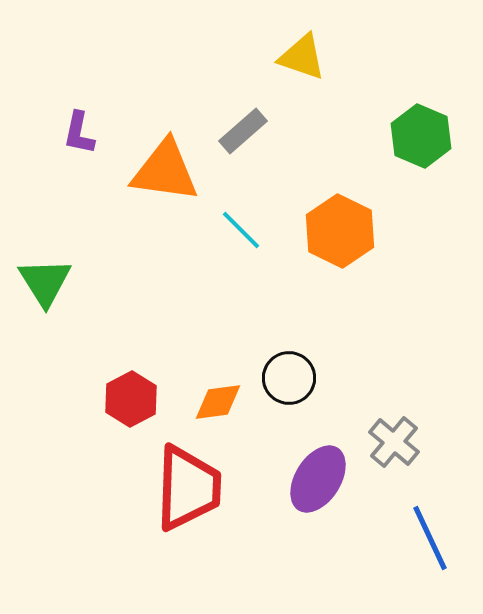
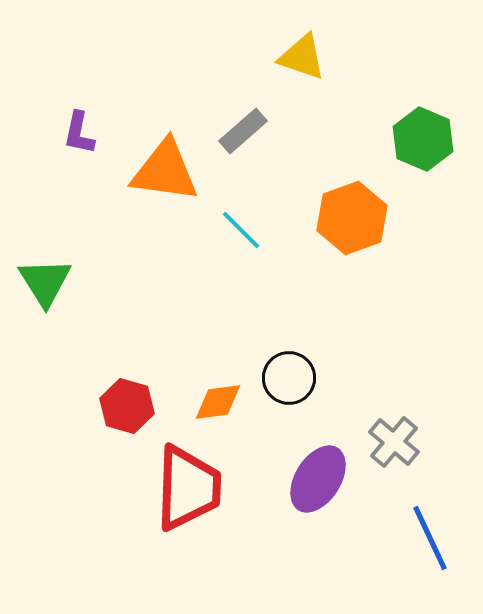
green hexagon: moved 2 px right, 3 px down
orange hexagon: moved 12 px right, 13 px up; rotated 14 degrees clockwise
red hexagon: moved 4 px left, 7 px down; rotated 16 degrees counterclockwise
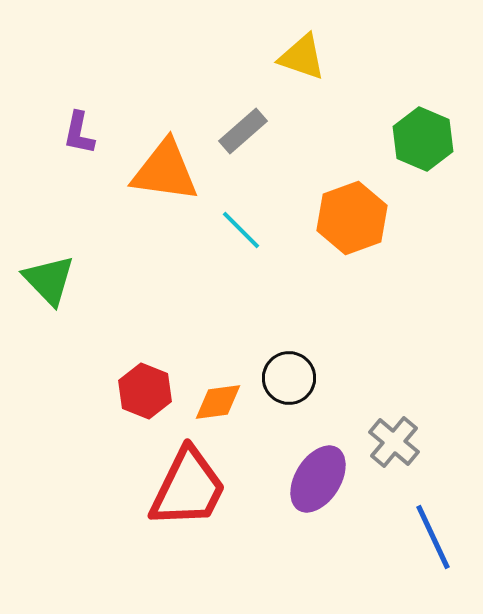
green triangle: moved 4 px right, 2 px up; rotated 12 degrees counterclockwise
red hexagon: moved 18 px right, 15 px up; rotated 6 degrees clockwise
red trapezoid: rotated 24 degrees clockwise
blue line: moved 3 px right, 1 px up
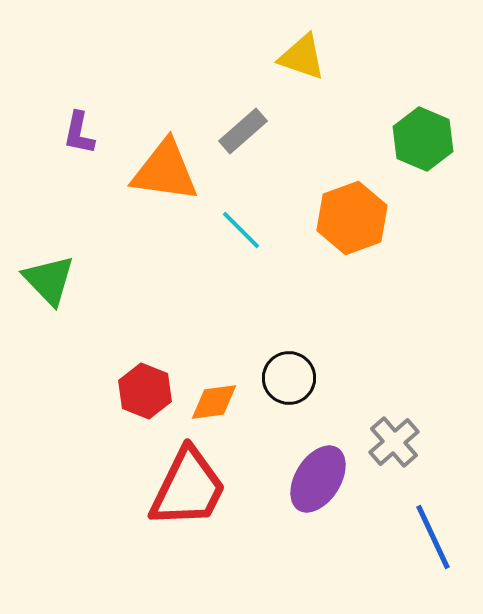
orange diamond: moved 4 px left
gray cross: rotated 9 degrees clockwise
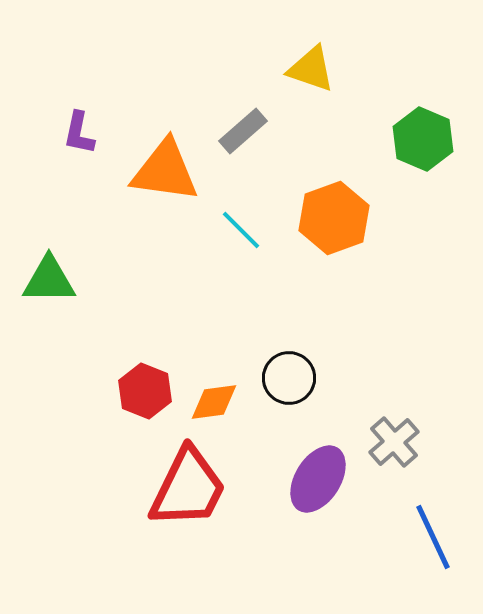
yellow triangle: moved 9 px right, 12 px down
orange hexagon: moved 18 px left
green triangle: rotated 46 degrees counterclockwise
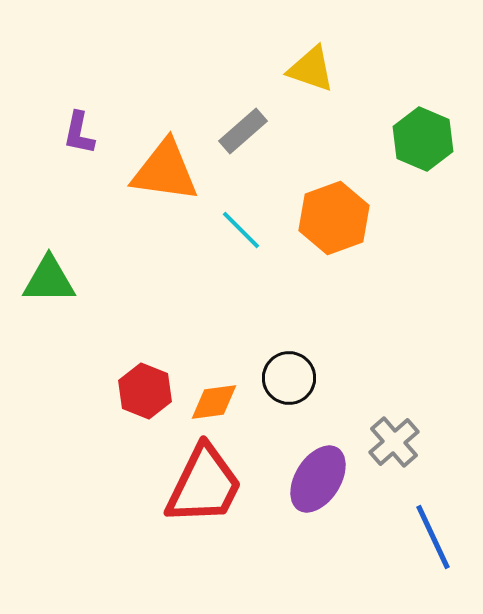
red trapezoid: moved 16 px right, 3 px up
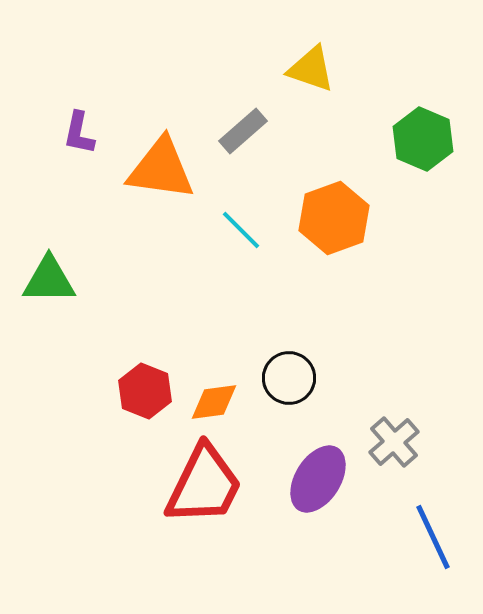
orange triangle: moved 4 px left, 2 px up
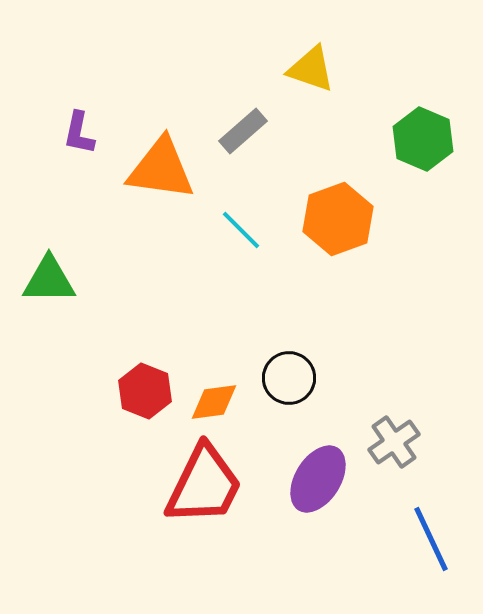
orange hexagon: moved 4 px right, 1 px down
gray cross: rotated 6 degrees clockwise
blue line: moved 2 px left, 2 px down
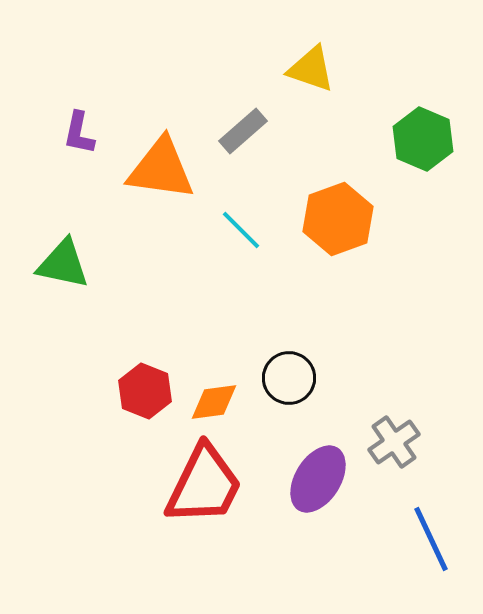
green triangle: moved 14 px right, 16 px up; rotated 12 degrees clockwise
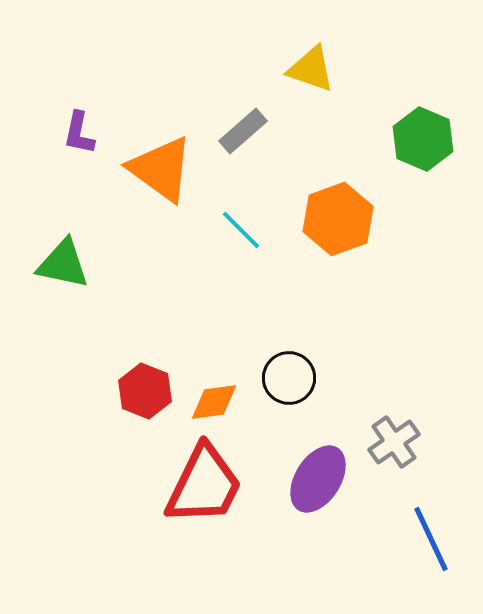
orange triangle: rotated 28 degrees clockwise
